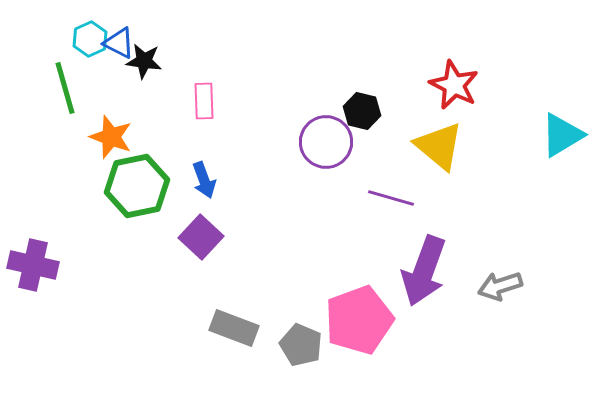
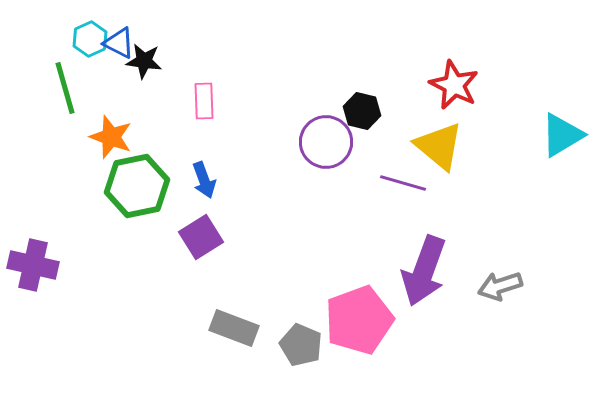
purple line: moved 12 px right, 15 px up
purple square: rotated 15 degrees clockwise
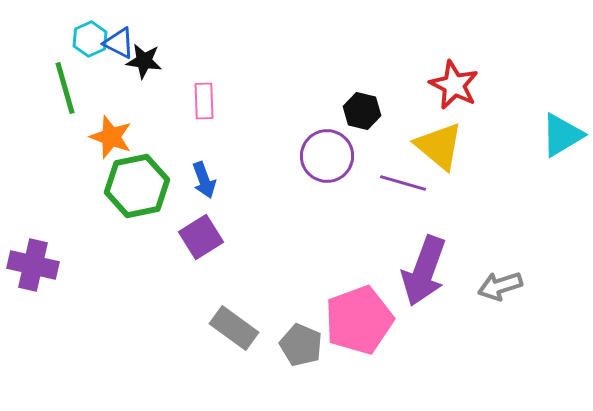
purple circle: moved 1 px right, 14 px down
gray rectangle: rotated 15 degrees clockwise
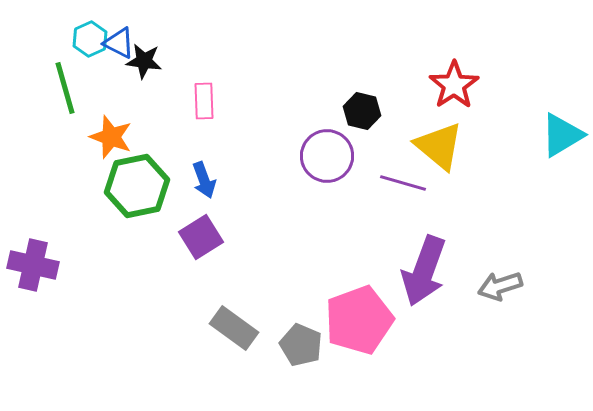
red star: rotated 12 degrees clockwise
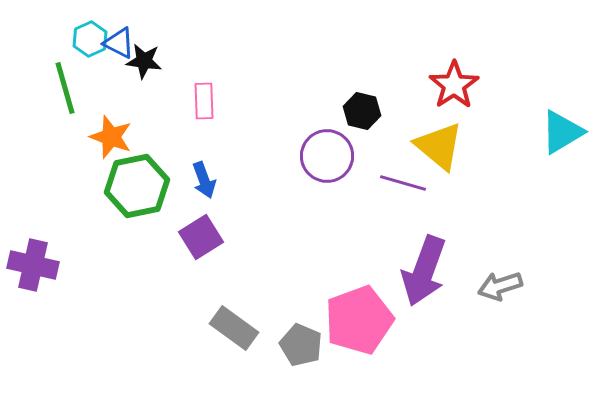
cyan triangle: moved 3 px up
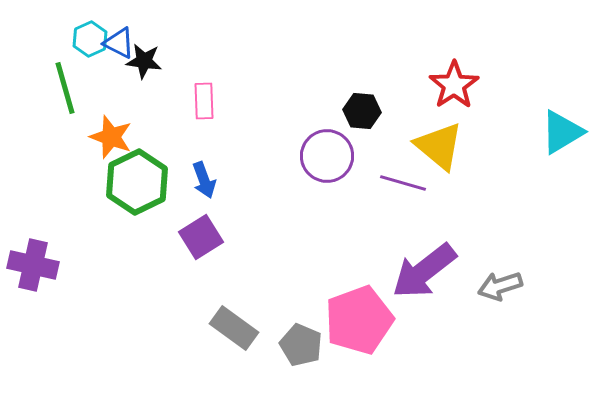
black hexagon: rotated 9 degrees counterclockwise
green hexagon: moved 4 px up; rotated 14 degrees counterclockwise
purple arrow: rotated 32 degrees clockwise
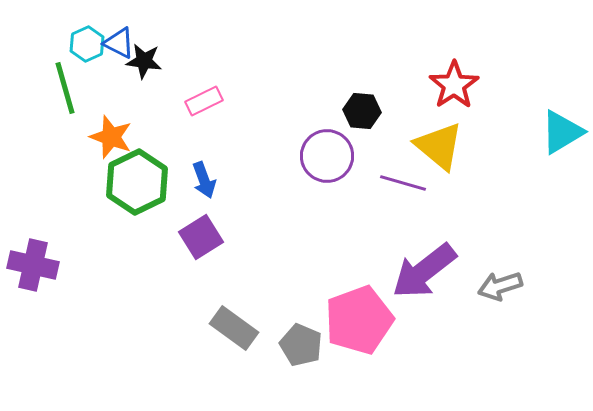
cyan hexagon: moved 3 px left, 5 px down
pink rectangle: rotated 66 degrees clockwise
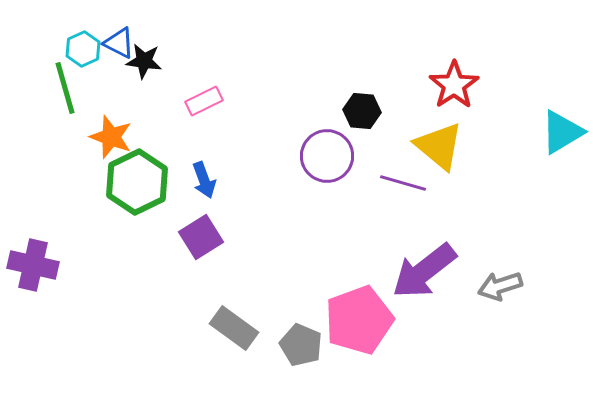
cyan hexagon: moved 4 px left, 5 px down
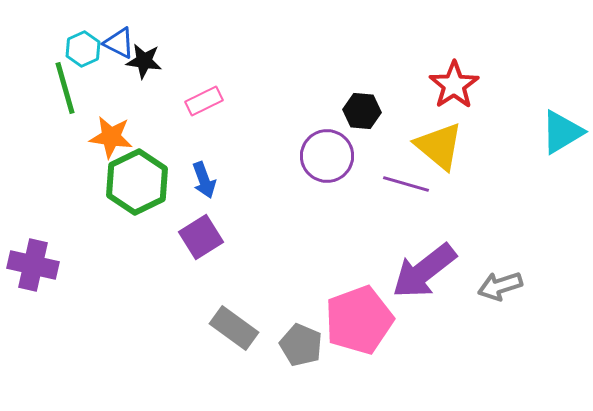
orange star: rotated 12 degrees counterclockwise
purple line: moved 3 px right, 1 px down
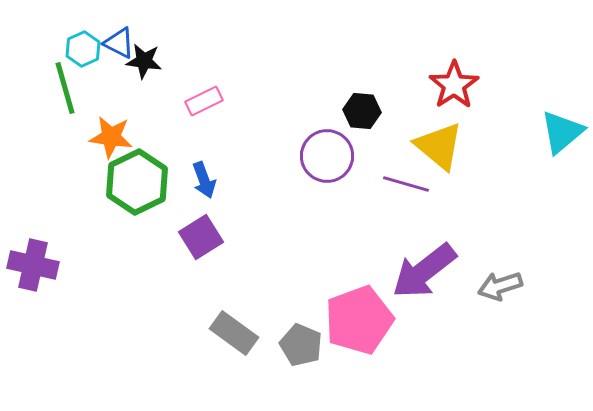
cyan triangle: rotated 9 degrees counterclockwise
gray rectangle: moved 5 px down
